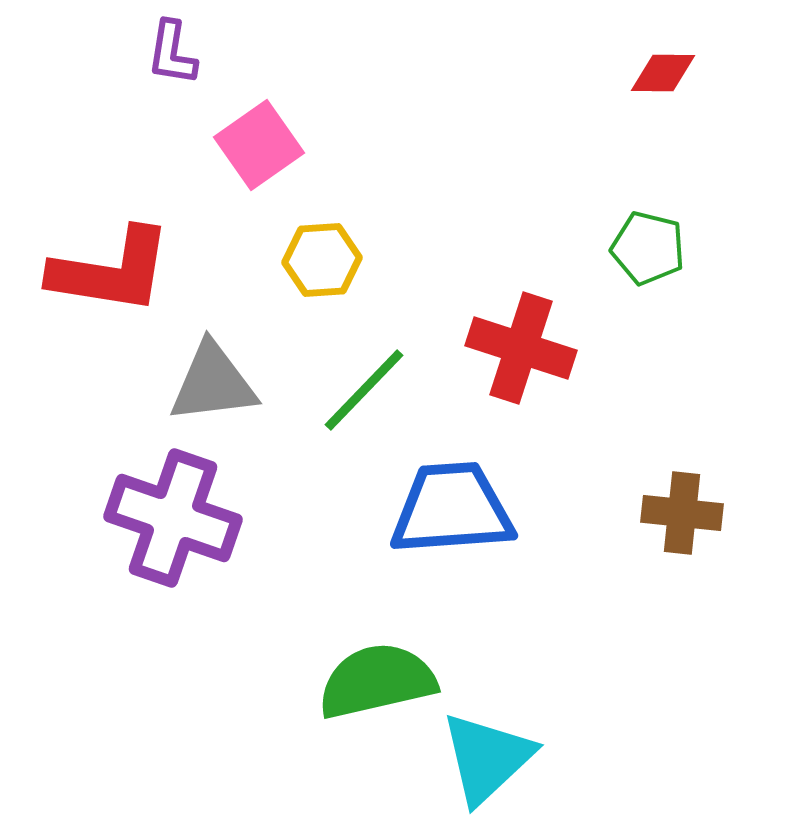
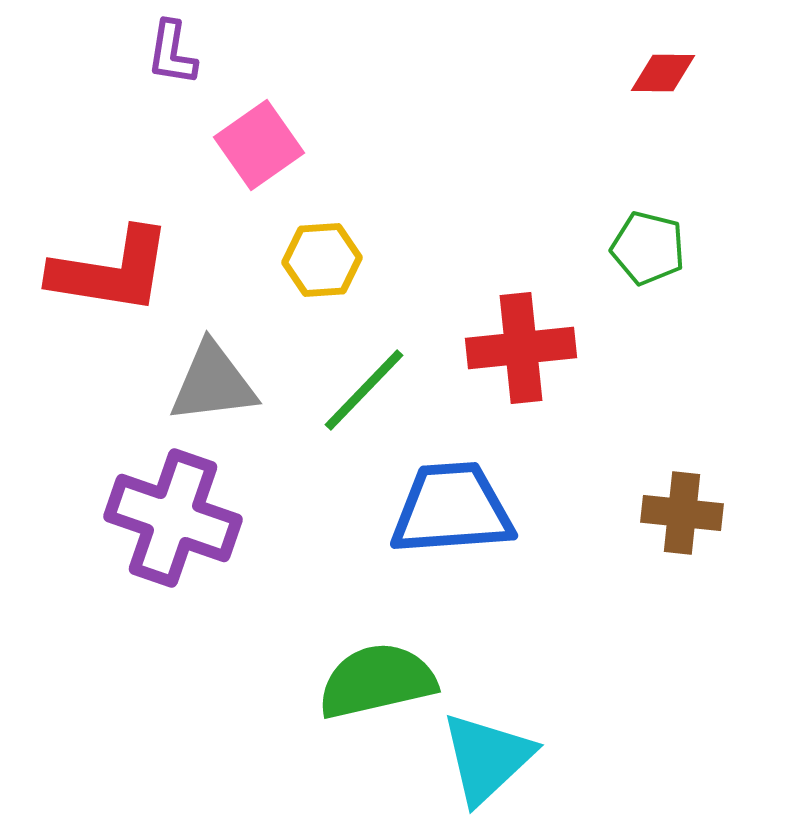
red cross: rotated 24 degrees counterclockwise
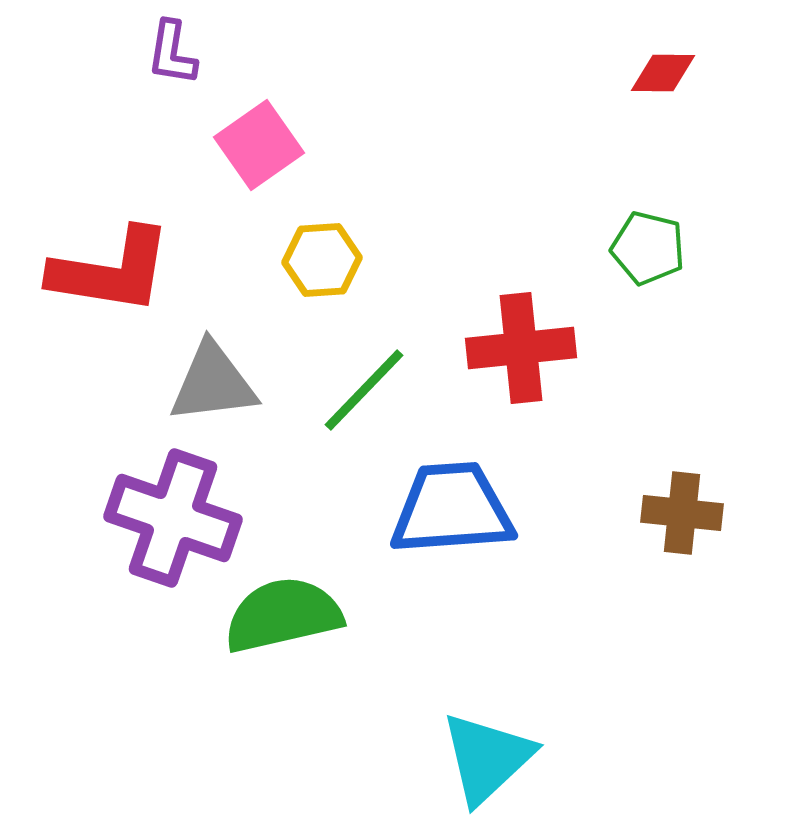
green semicircle: moved 94 px left, 66 px up
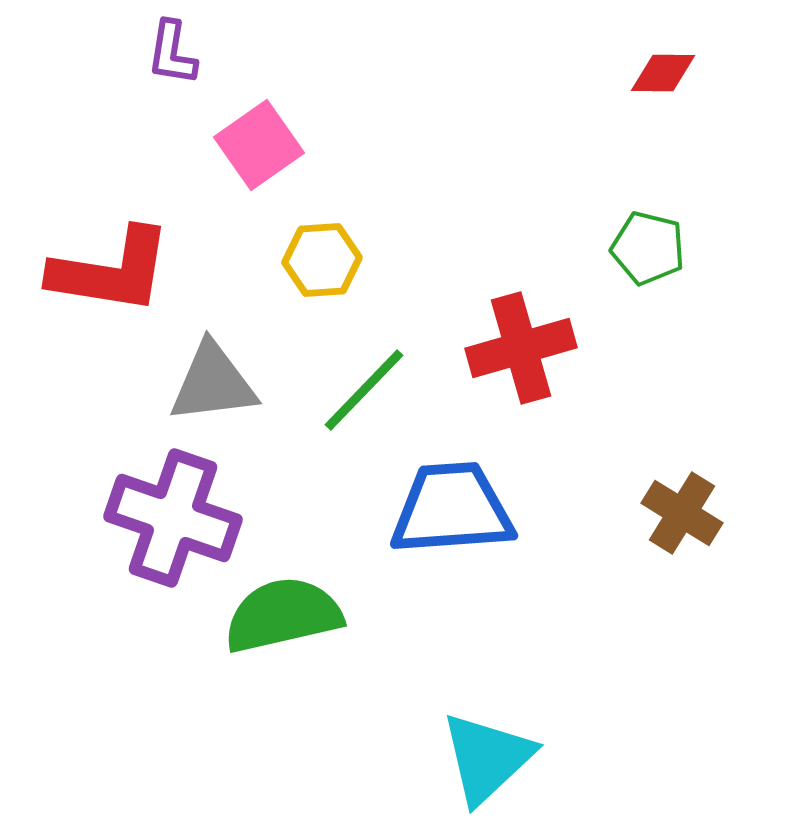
red cross: rotated 10 degrees counterclockwise
brown cross: rotated 26 degrees clockwise
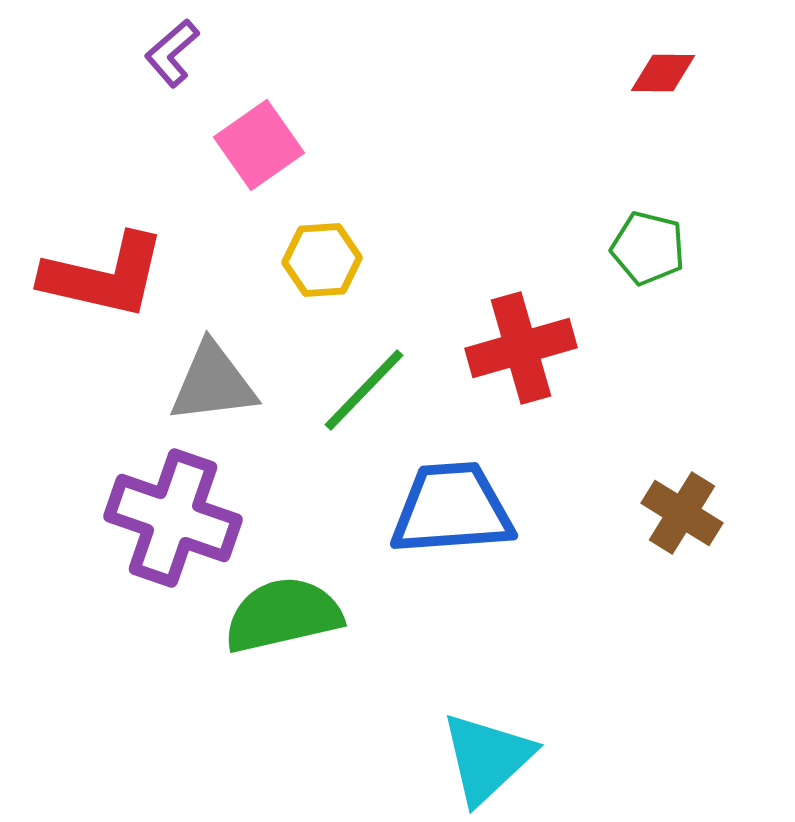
purple L-shape: rotated 40 degrees clockwise
red L-shape: moved 7 px left, 5 px down; rotated 4 degrees clockwise
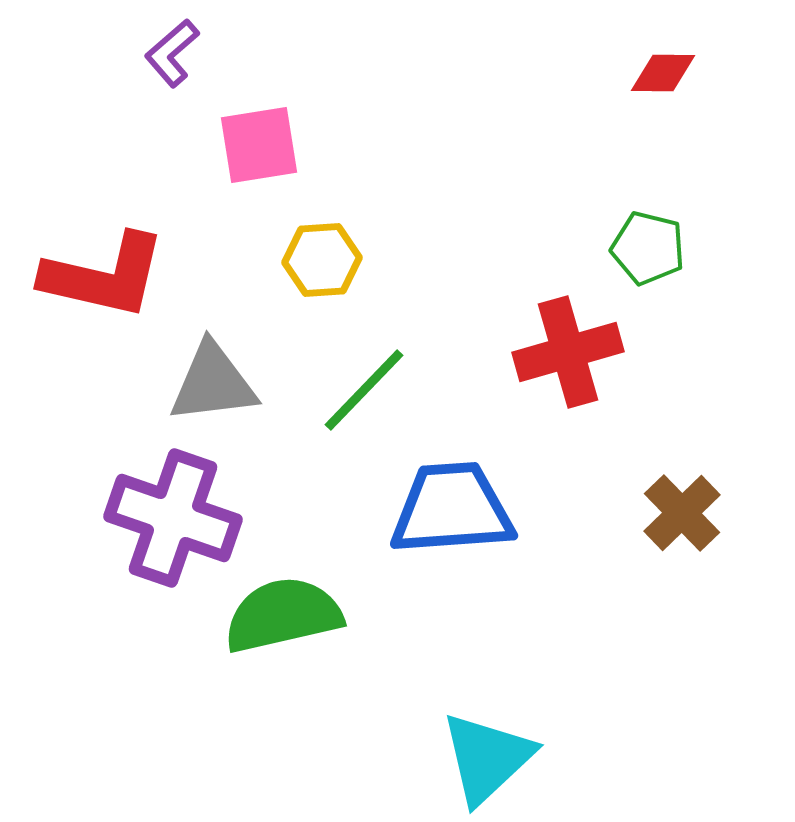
pink square: rotated 26 degrees clockwise
red cross: moved 47 px right, 4 px down
brown cross: rotated 14 degrees clockwise
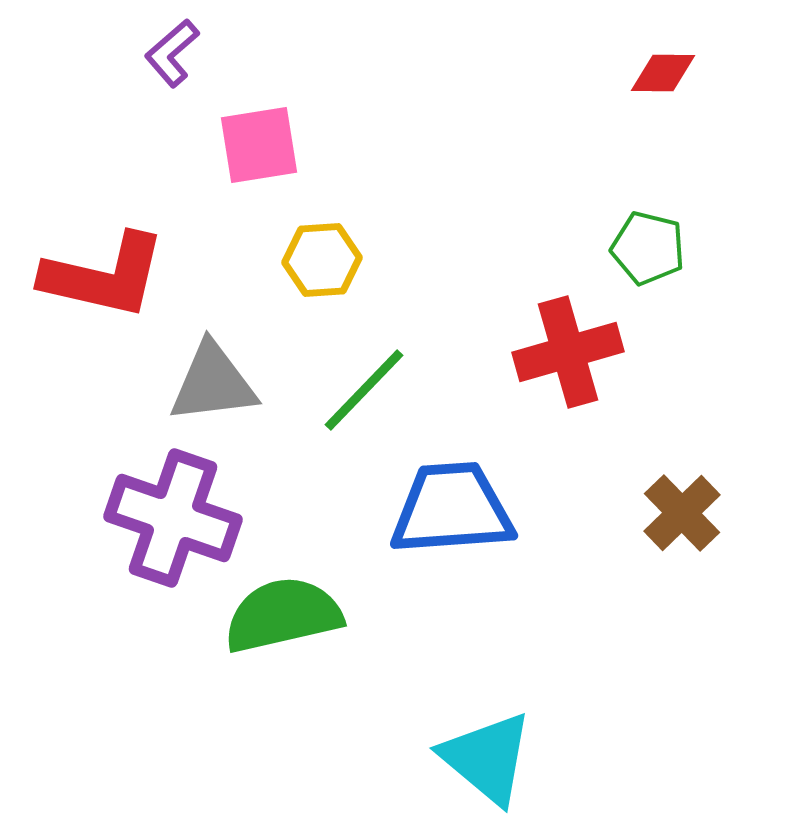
cyan triangle: rotated 37 degrees counterclockwise
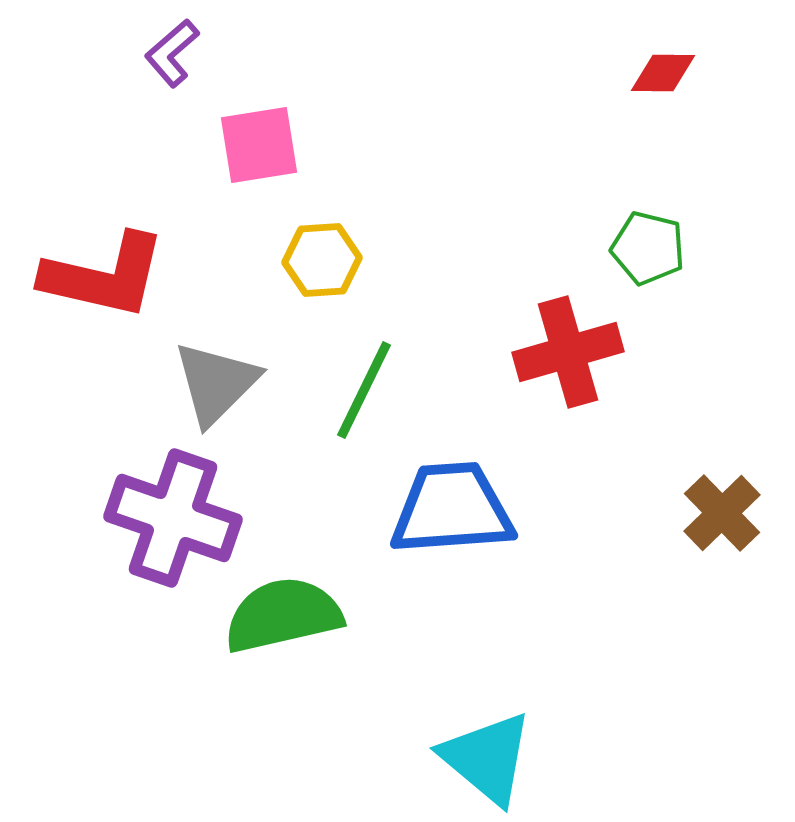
gray triangle: moved 3 px right; rotated 38 degrees counterclockwise
green line: rotated 18 degrees counterclockwise
brown cross: moved 40 px right
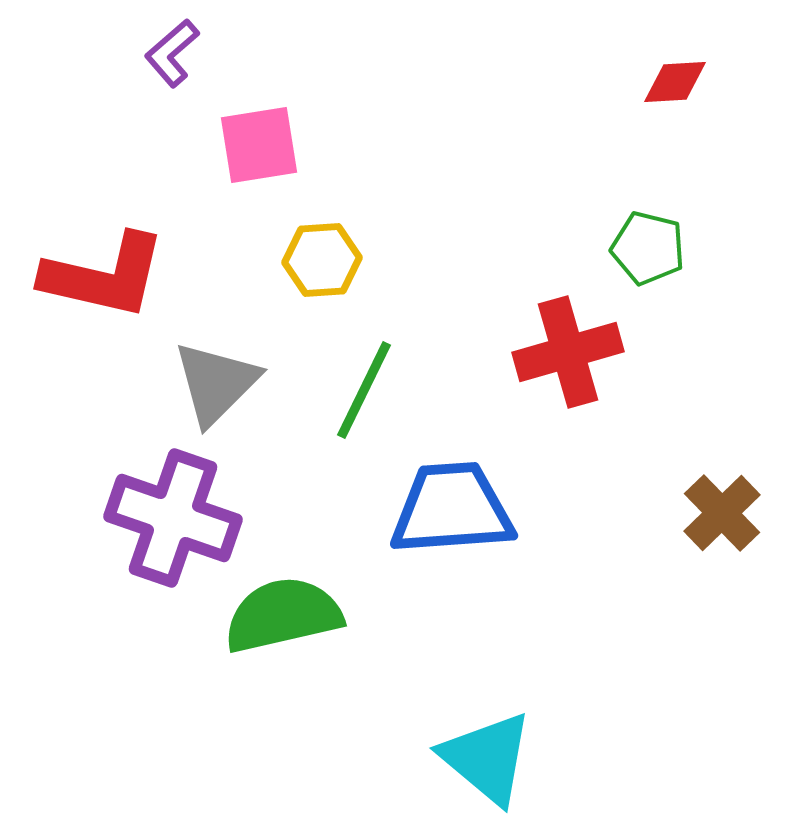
red diamond: moved 12 px right, 9 px down; rotated 4 degrees counterclockwise
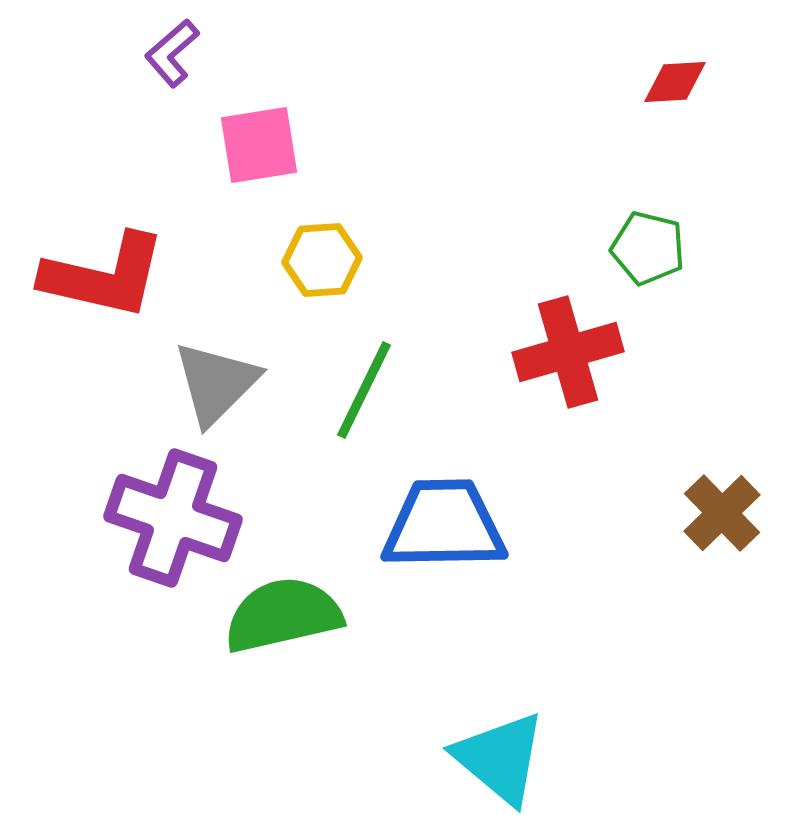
blue trapezoid: moved 8 px left, 16 px down; rotated 3 degrees clockwise
cyan triangle: moved 13 px right
